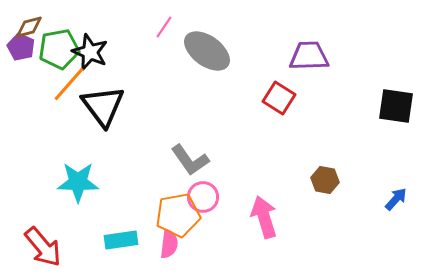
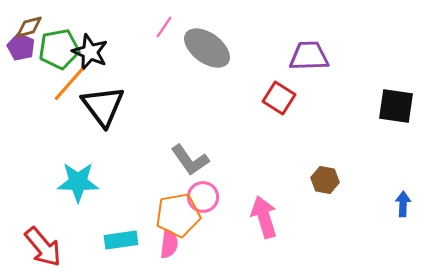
gray ellipse: moved 3 px up
blue arrow: moved 7 px right, 5 px down; rotated 40 degrees counterclockwise
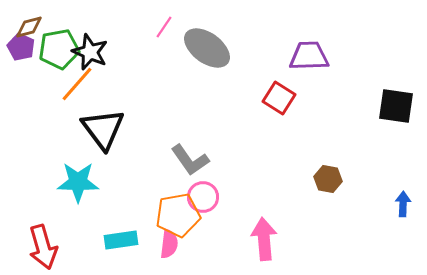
orange line: moved 8 px right
black triangle: moved 23 px down
brown hexagon: moved 3 px right, 1 px up
pink arrow: moved 22 px down; rotated 12 degrees clockwise
red arrow: rotated 24 degrees clockwise
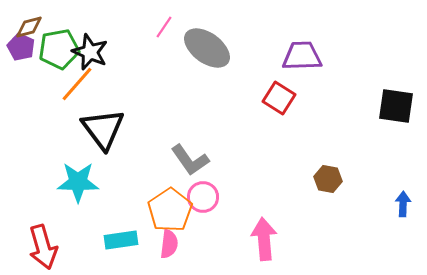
purple trapezoid: moved 7 px left
orange pentagon: moved 8 px left, 5 px up; rotated 24 degrees counterclockwise
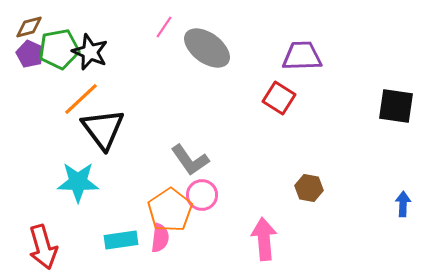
purple pentagon: moved 9 px right, 7 px down
orange line: moved 4 px right, 15 px down; rotated 6 degrees clockwise
brown hexagon: moved 19 px left, 9 px down
pink circle: moved 1 px left, 2 px up
pink semicircle: moved 9 px left, 6 px up
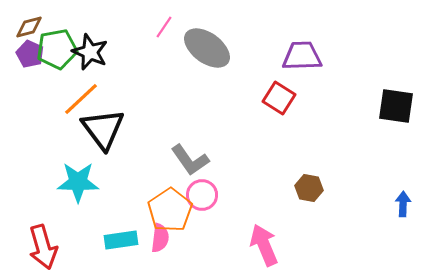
green pentagon: moved 2 px left
pink arrow: moved 6 px down; rotated 18 degrees counterclockwise
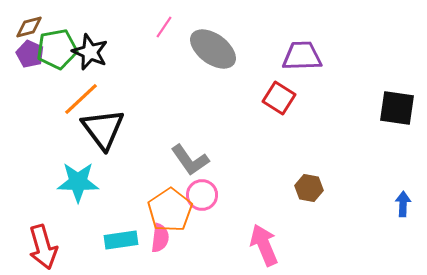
gray ellipse: moved 6 px right, 1 px down
black square: moved 1 px right, 2 px down
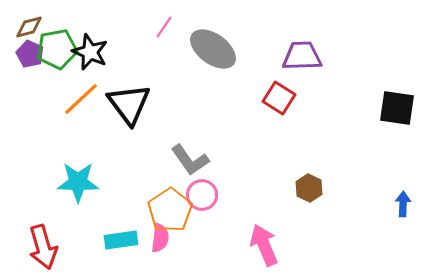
black triangle: moved 26 px right, 25 px up
brown hexagon: rotated 16 degrees clockwise
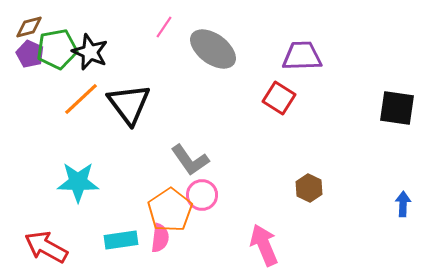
red arrow: moved 3 px right; rotated 135 degrees clockwise
